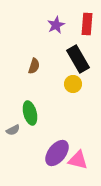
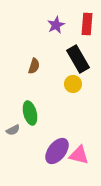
purple ellipse: moved 2 px up
pink triangle: moved 1 px right, 5 px up
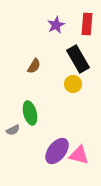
brown semicircle: rotated 14 degrees clockwise
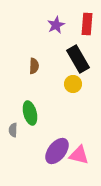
brown semicircle: rotated 28 degrees counterclockwise
gray semicircle: rotated 120 degrees clockwise
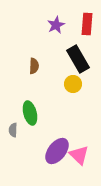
pink triangle: rotated 30 degrees clockwise
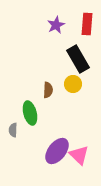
brown semicircle: moved 14 px right, 24 px down
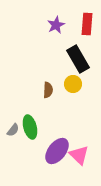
green ellipse: moved 14 px down
gray semicircle: rotated 144 degrees counterclockwise
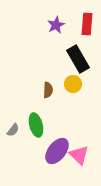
green ellipse: moved 6 px right, 2 px up
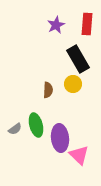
gray semicircle: moved 2 px right, 1 px up; rotated 16 degrees clockwise
purple ellipse: moved 3 px right, 13 px up; rotated 44 degrees counterclockwise
